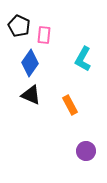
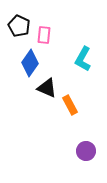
black triangle: moved 16 px right, 7 px up
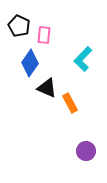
cyan L-shape: rotated 15 degrees clockwise
orange rectangle: moved 2 px up
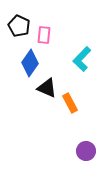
cyan L-shape: moved 1 px left
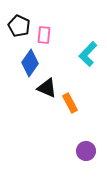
cyan L-shape: moved 6 px right, 5 px up
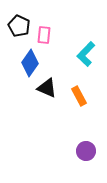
cyan L-shape: moved 2 px left
orange rectangle: moved 9 px right, 7 px up
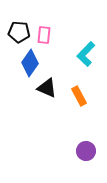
black pentagon: moved 6 px down; rotated 20 degrees counterclockwise
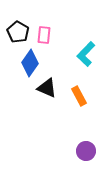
black pentagon: moved 1 px left; rotated 25 degrees clockwise
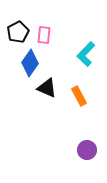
black pentagon: rotated 15 degrees clockwise
purple circle: moved 1 px right, 1 px up
